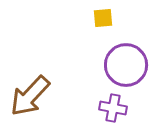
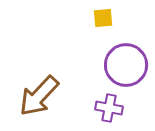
brown arrow: moved 9 px right
purple cross: moved 4 px left
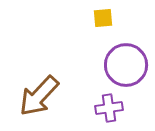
purple cross: rotated 20 degrees counterclockwise
